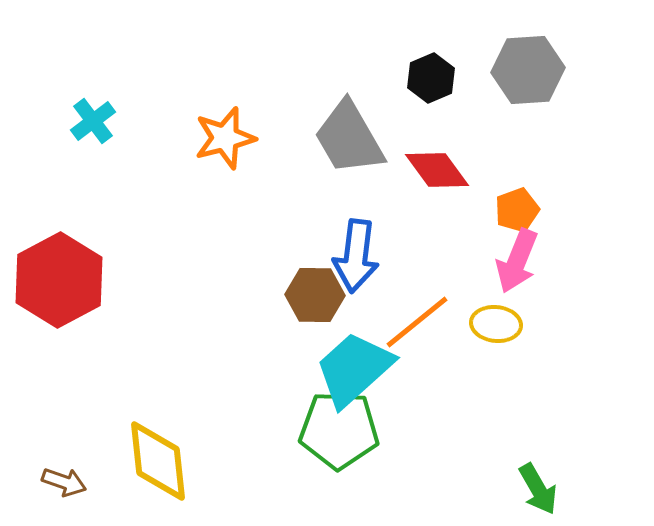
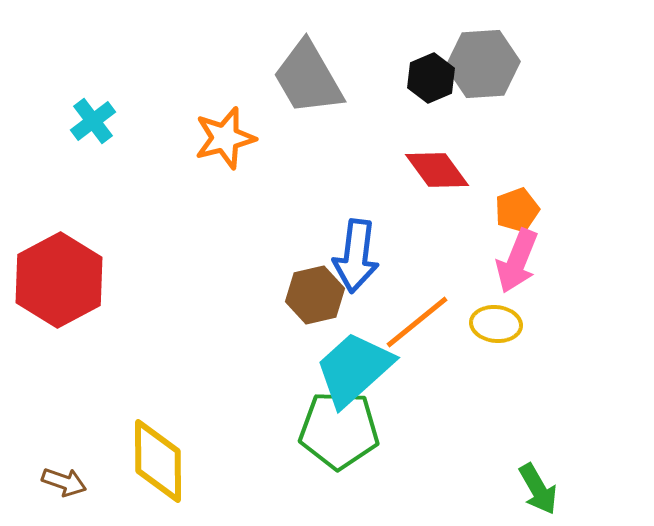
gray hexagon: moved 45 px left, 6 px up
gray trapezoid: moved 41 px left, 60 px up
brown hexagon: rotated 14 degrees counterclockwise
yellow diamond: rotated 6 degrees clockwise
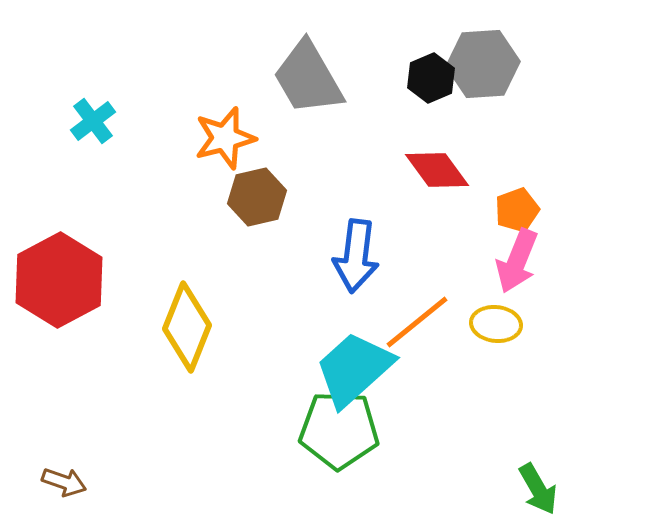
brown hexagon: moved 58 px left, 98 px up
yellow diamond: moved 29 px right, 134 px up; rotated 22 degrees clockwise
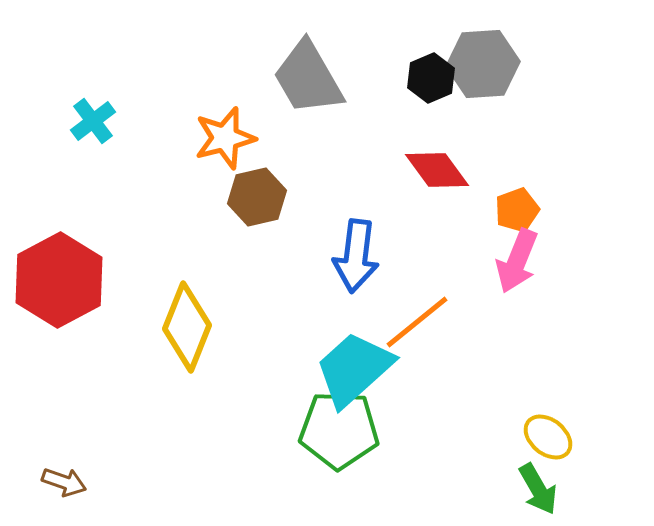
yellow ellipse: moved 52 px right, 113 px down; rotated 33 degrees clockwise
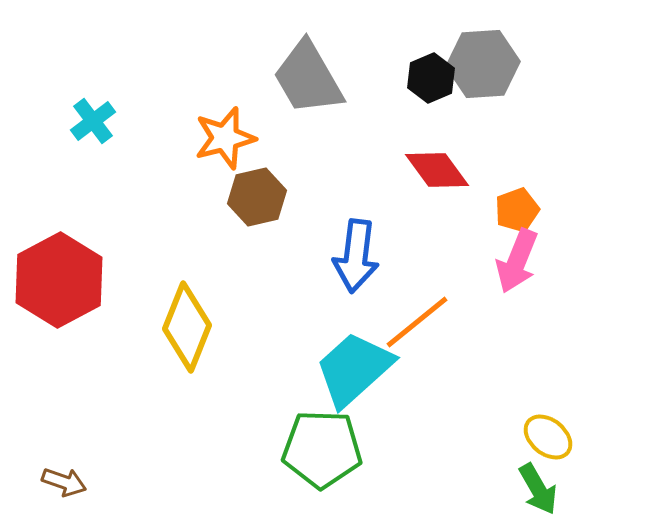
green pentagon: moved 17 px left, 19 px down
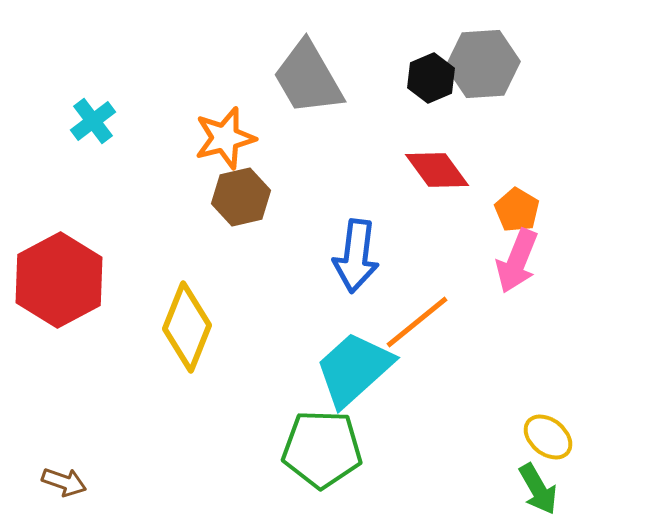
brown hexagon: moved 16 px left
orange pentagon: rotated 21 degrees counterclockwise
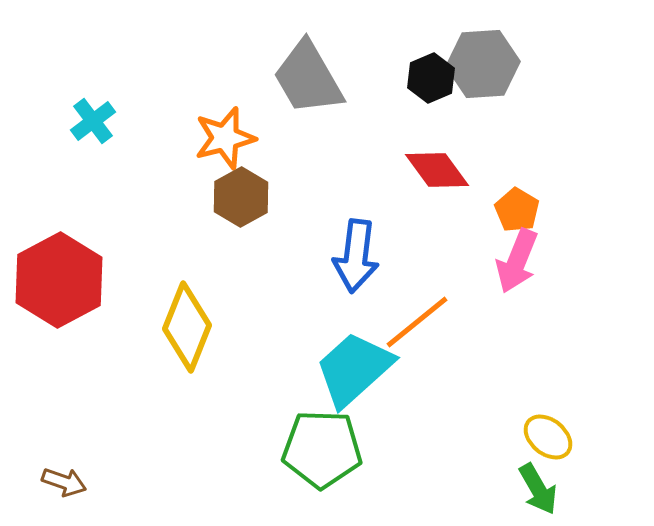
brown hexagon: rotated 16 degrees counterclockwise
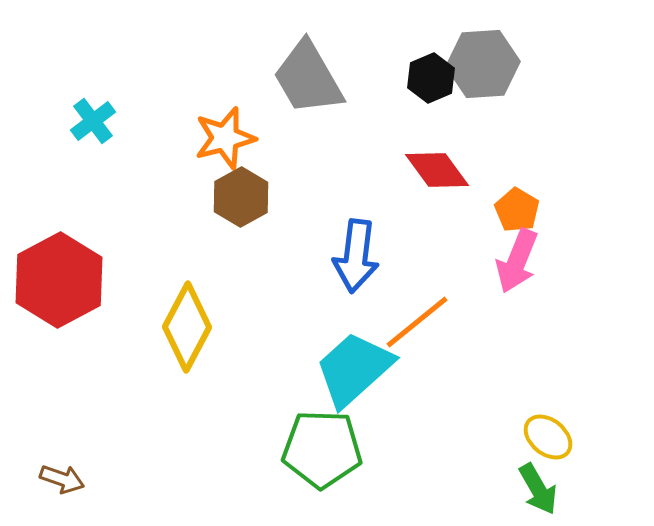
yellow diamond: rotated 6 degrees clockwise
brown arrow: moved 2 px left, 3 px up
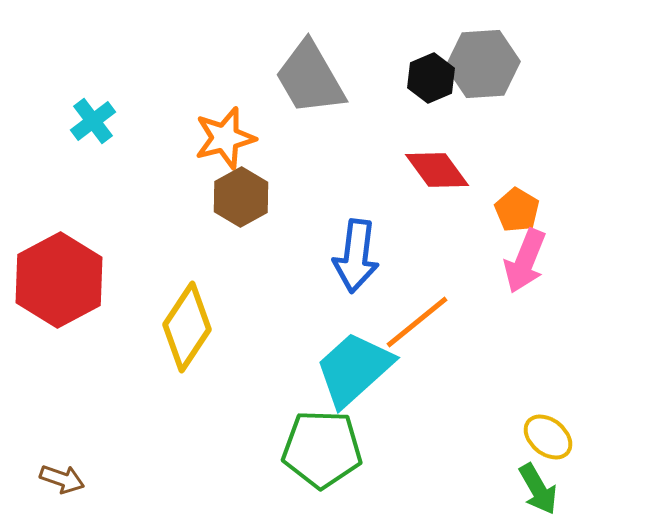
gray trapezoid: moved 2 px right
pink arrow: moved 8 px right
yellow diamond: rotated 6 degrees clockwise
